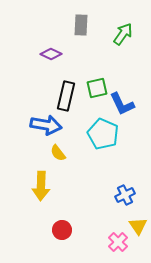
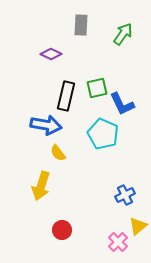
yellow arrow: rotated 16 degrees clockwise
yellow triangle: rotated 24 degrees clockwise
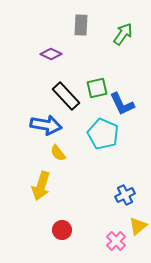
black rectangle: rotated 56 degrees counterclockwise
pink cross: moved 2 px left, 1 px up
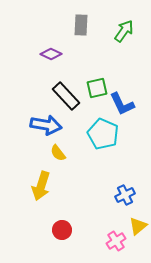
green arrow: moved 1 px right, 3 px up
pink cross: rotated 12 degrees clockwise
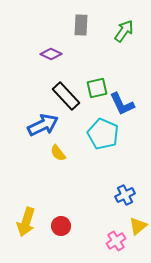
blue arrow: moved 3 px left; rotated 36 degrees counterclockwise
yellow arrow: moved 15 px left, 36 px down
red circle: moved 1 px left, 4 px up
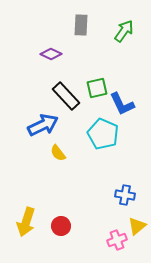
blue cross: rotated 36 degrees clockwise
yellow triangle: moved 1 px left
pink cross: moved 1 px right, 1 px up; rotated 12 degrees clockwise
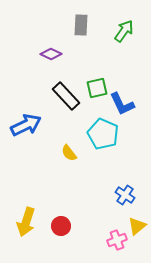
blue arrow: moved 17 px left
yellow semicircle: moved 11 px right
blue cross: rotated 24 degrees clockwise
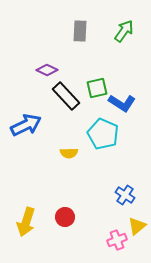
gray rectangle: moved 1 px left, 6 px down
purple diamond: moved 4 px left, 16 px down
blue L-shape: moved 1 px up; rotated 32 degrees counterclockwise
yellow semicircle: rotated 54 degrees counterclockwise
red circle: moved 4 px right, 9 px up
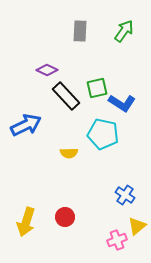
cyan pentagon: rotated 12 degrees counterclockwise
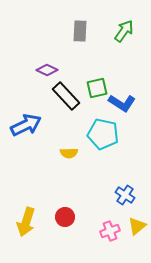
pink cross: moved 7 px left, 9 px up
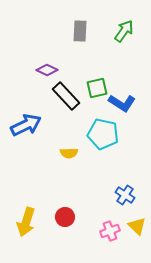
yellow triangle: rotated 36 degrees counterclockwise
